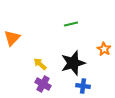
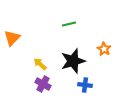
green line: moved 2 px left
black star: moved 2 px up
blue cross: moved 2 px right, 1 px up
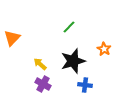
green line: moved 3 px down; rotated 32 degrees counterclockwise
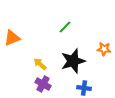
green line: moved 4 px left
orange triangle: rotated 24 degrees clockwise
orange star: rotated 24 degrees counterclockwise
blue cross: moved 1 px left, 3 px down
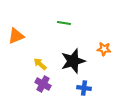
green line: moved 1 px left, 4 px up; rotated 56 degrees clockwise
orange triangle: moved 4 px right, 2 px up
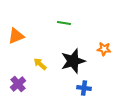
purple cross: moved 25 px left; rotated 21 degrees clockwise
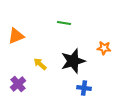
orange star: moved 1 px up
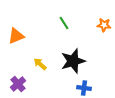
green line: rotated 48 degrees clockwise
orange star: moved 23 px up
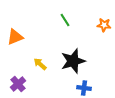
green line: moved 1 px right, 3 px up
orange triangle: moved 1 px left, 1 px down
